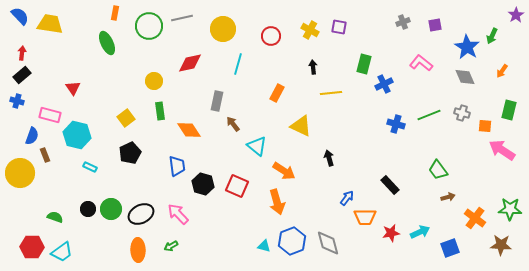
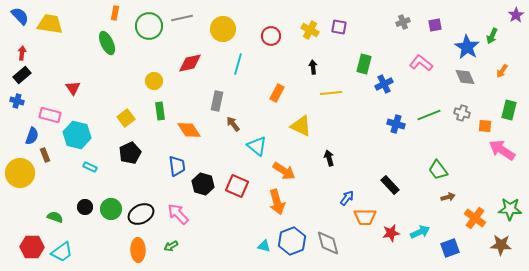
black circle at (88, 209): moved 3 px left, 2 px up
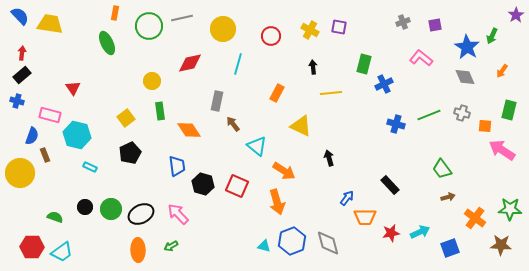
pink L-shape at (421, 63): moved 5 px up
yellow circle at (154, 81): moved 2 px left
green trapezoid at (438, 170): moved 4 px right, 1 px up
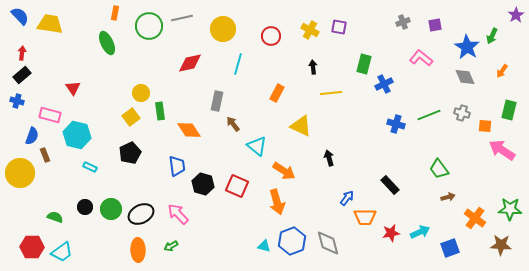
yellow circle at (152, 81): moved 11 px left, 12 px down
yellow square at (126, 118): moved 5 px right, 1 px up
green trapezoid at (442, 169): moved 3 px left
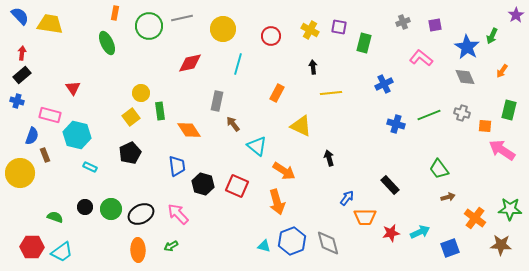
green rectangle at (364, 64): moved 21 px up
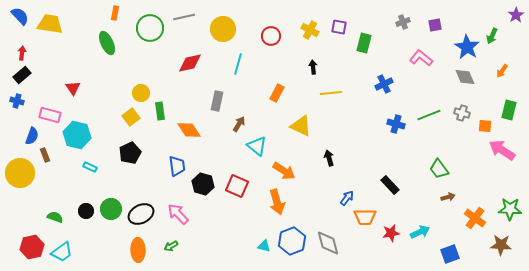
gray line at (182, 18): moved 2 px right, 1 px up
green circle at (149, 26): moved 1 px right, 2 px down
brown arrow at (233, 124): moved 6 px right; rotated 70 degrees clockwise
black circle at (85, 207): moved 1 px right, 4 px down
red hexagon at (32, 247): rotated 15 degrees counterclockwise
blue square at (450, 248): moved 6 px down
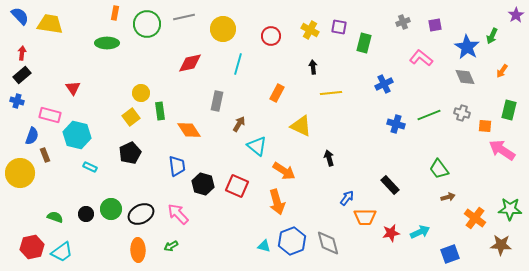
green circle at (150, 28): moved 3 px left, 4 px up
green ellipse at (107, 43): rotated 65 degrees counterclockwise
black circle at (86, 211): moved 3 px down
